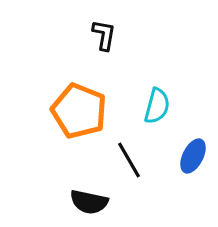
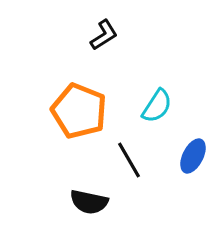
black L-shape: rotated 48 degrees clockwise
cyan semicircle: rotated 18 degrees clockwise
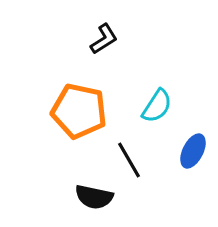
black L-shape: moved 4 px down
orange pentagon: rotated 10 degrees counterclockwise
blue ellipse: moved 5 px up
black semicircle: moved 5 px right, 5 px up
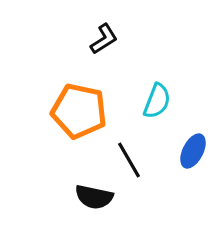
cyan semicircle: moved 5 px up; rotated 12 degrees counterclockwise
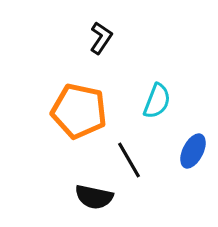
black L-shape: moved 3 px left, 1 px up; rotated 24 degrees counterclockwise
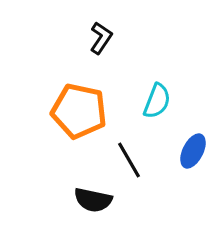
black semicircle: moved 1 px left, 3 px down
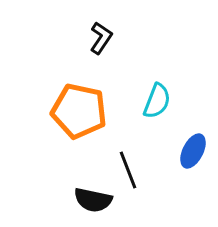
black line: moved 1 px left, 10 px down; rotated 9 degrees clockwise
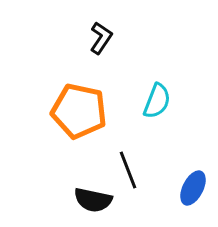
blue ellipse: moved 37 px down
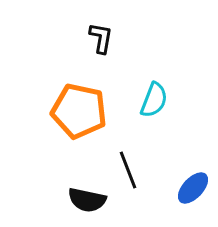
black L-shape: rotated 24 degrees counterclockwise
cyan semicircle: moved 3 px left, 1 px up
blue ellipse: rotated 16 degrees clockwise
black semicircle: moved 6 px left
